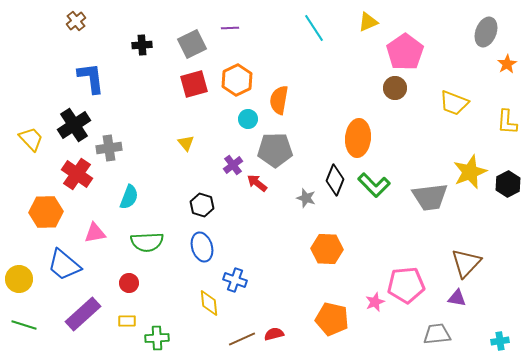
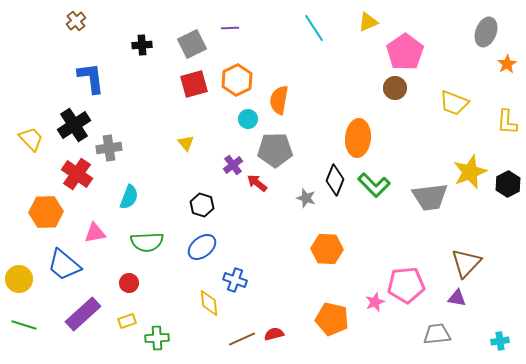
blue ellipse at (202, 247): rotated 68 degrees clockwise
yellow rectangle at (127, 321): rotated 18 degrees counterclockwise
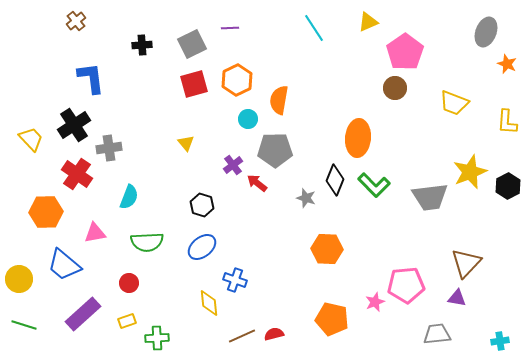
orange star at (507, 64): rotated 18 degrees counterclockwise
black hexagon at (508, 184): moved 2 px down
brown line at (242, 339): moved 3 px up
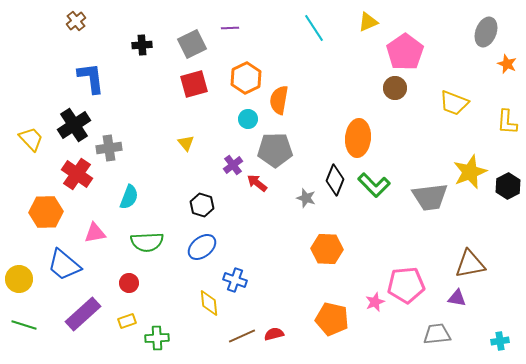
orange hexagon at (237, 80): moved 9 px right, 2 px up
brown triangle at (466, 263): moved 4 px right, 1 px down; rotated 36 degrees clockwise
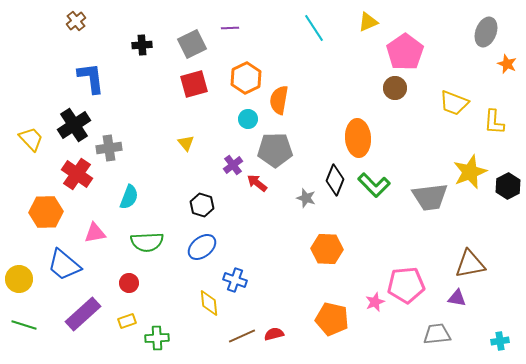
yellow L-shape at (507, 122): moved 13 px left
orange ellipse at (358, 138): rotated 9 degrees counterclockwise
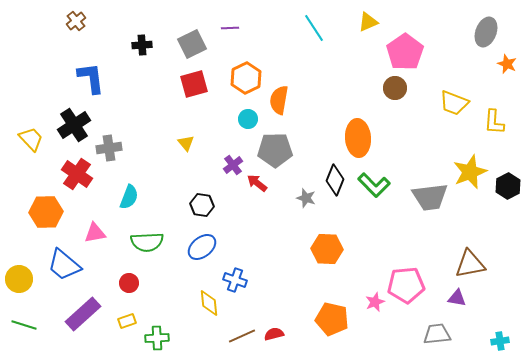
black hexagon at (202, 205): rotated 10 degrees counterclockwise
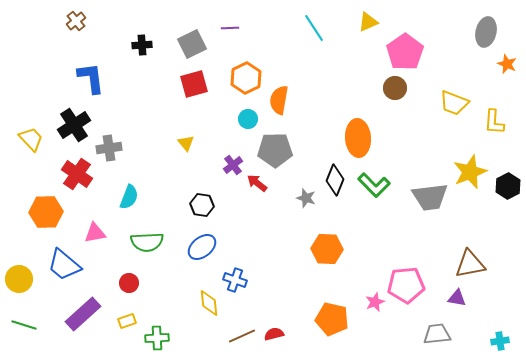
gray ellipse at (486, 32): rotated 8 degrees counterclockwise
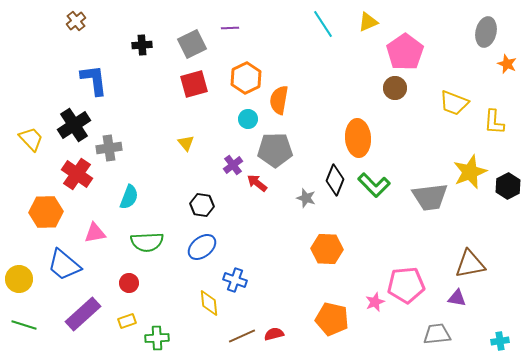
cyan line at (314, 28): moved 9 px right, 4 px up
blue L-shape at (91, 78): moved 3 px right, 2 px down
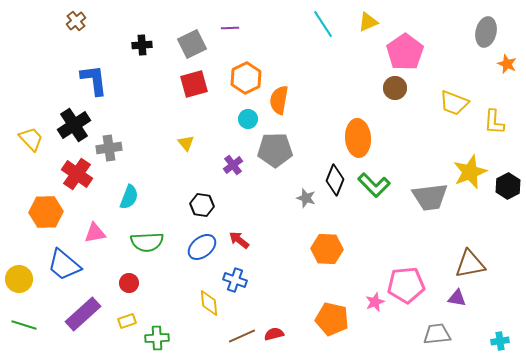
red arrow at (257, 183): moved 18 px left, 57 px down
